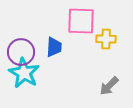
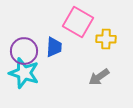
pink square: moved 3 px left, 1 px down; rotated 28 degrees clockwise
purple circle: moved 3 px right, 1 px up
cyan star: rotated 12 degrees counterclockwise
gray arrow: moved 10 px left, 9 px up; rotated 10 degrees clockwise
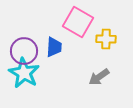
cyan star: rotated 12 degrees clockwise
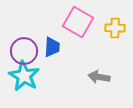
yellow cross: moved 9 px right, 11 px up
blue trapezoid: moved 2 px left
cyan star: moved 3 px down
gray arrow: rotated 45 degrees clockwise
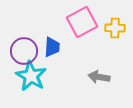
pink square: moved 4 px right; rotated 32 degrees clockwise
cyan star: moved 7 px right
